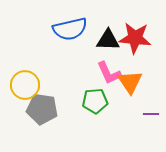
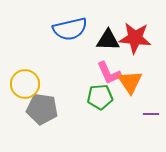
yellow circle: moved 1 px up
green pentagon: moved 5 px right, 4 px up
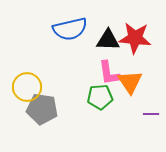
pink L-shape: rotated 16 degrees clockwise
yellow circle: moved 2 px right, 3 px down
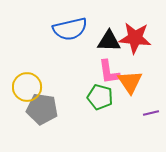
black triangle: moved 1 px right, 1 px down
pink L-shape: moved 1 px up
green pentagon: rotated 20 degrees clockwise
purple line: moved 1 px up; rotated 14 degrees counterclockwise
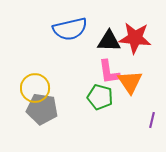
yellow circle: moved 8 px right, 1 px down
purple line: moved 1 px right, 7 px down; rotated 63 degrees counterclockwise
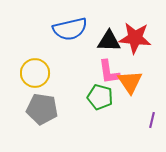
yellow circle: moved 15 px up
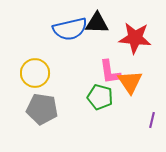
black triangle: moved 12 px left, 18 px up
pink L-shape: moved 1 px right
